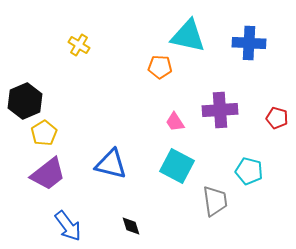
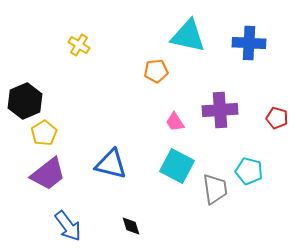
orange pentagon: moved 4 px left, 4 px down; rotated 10 degrees counterclockwise
gray trapezoid: moved 12 px up
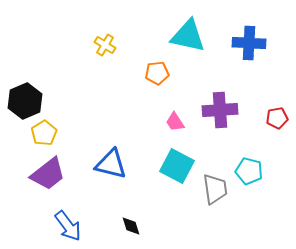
yellow cross: moved 26 px right
orange pentagon: moved 1 px right, 2 px down
red pentagon: rotated 25 degrees counterclockwise
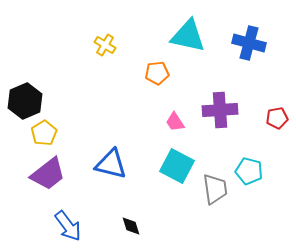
blue cross: rotated 12 degrees clockwise
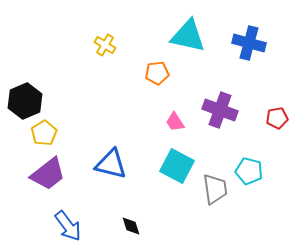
purple cross: rotated 24 degrees clockwise
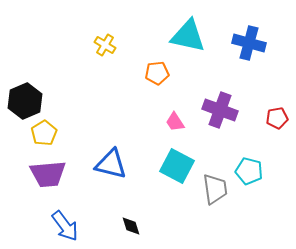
purple trapezoid: rotated 33 degrees clockwise
blue arrow: moved 3 px left
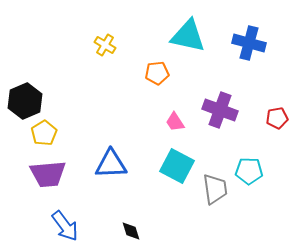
blue triangle: rotated 16 degrees counterclockwise
cyan pentagon: rotated 12 degrees counterclockwise
black diamond: moved 5 px down
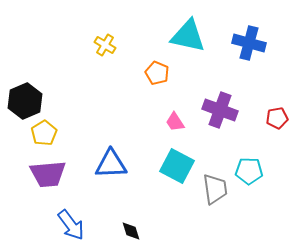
orange pentagon: rotated 30 degrees clockwise
blue arrow: moved 6 px right, 1 px up
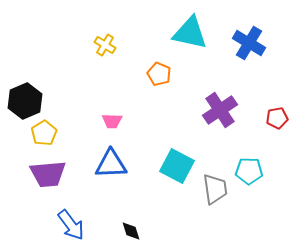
cyan triangle: moved 2 px right, 3 px up
blue cross: rotated 16 degrees clockwise
orange pentagon: moved 2 px right, 1 px down
purple cross: rotated 36 degrees clockwise
pink trapezoid: moved 63 px left, 1 px up; rotated 55 degrees counterclockwise
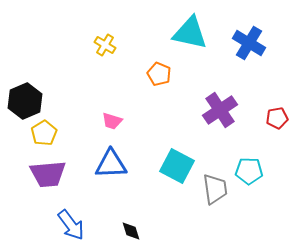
pink trapezoid: rotated 15 degrees clockwise
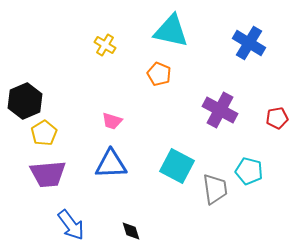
cyan triangle: moved 19 px left, 2 px up
purple cross: rotated 28 degrees counterclockwise
cyan pentagon: rotated 12 degrees clockwise
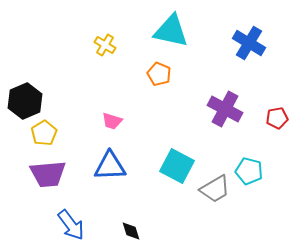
purple cross: moved 5 px right, 1 px up
blue triangle: moved 1 px left, 2 px down
gray trapezoid: rotated 68 degrees clockwise
